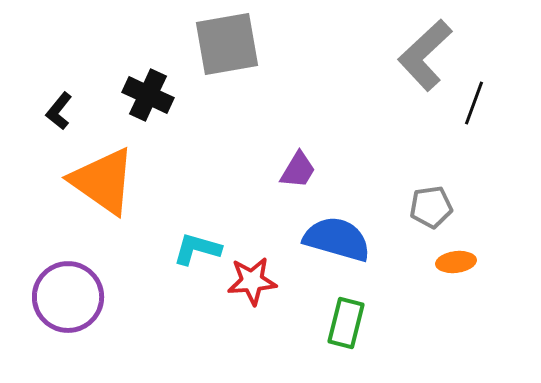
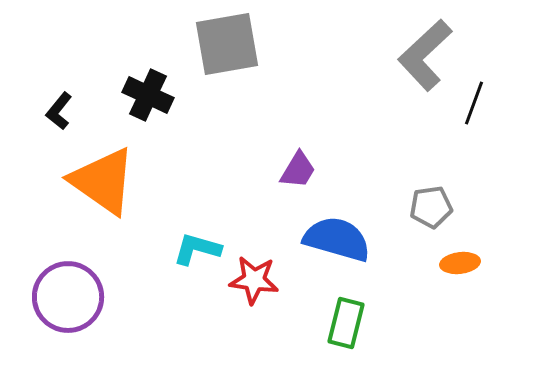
orange ellipse: moved 4 px right, 1 px down
red star: moved 2 px right, 1 px up; rotated 12 degrees clockwise
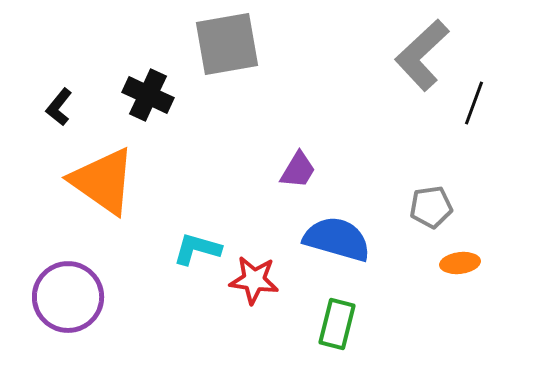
gray L-shape: moved 3 px left
black L-shape: moved 4 px up
green rectangle: moved 9 px left, 1 px down
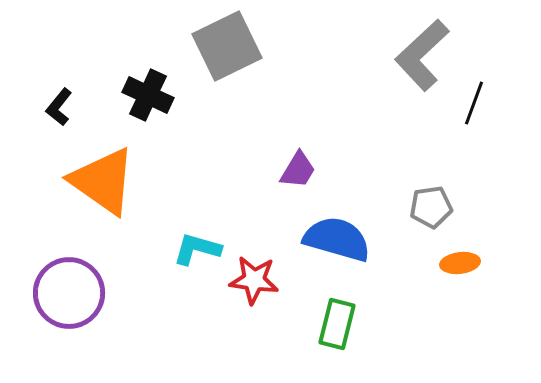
gray square: moved 2 px down; rotated 16 degrees counterclockwise
purple circle: moved 1 px right, 4 px up
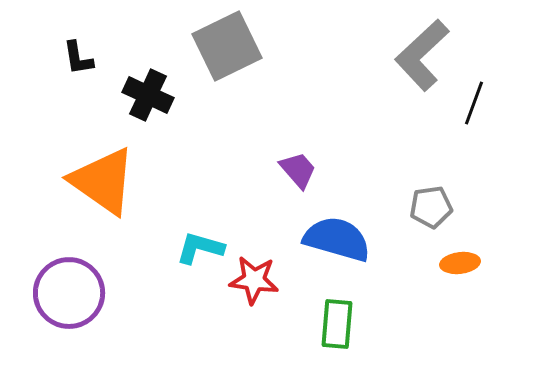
black L-shape: moved 19 px right, 49 px up; rotated 48 degrees counterclockwise
purple trapezoid: rotated 72 degrees counterclockwise
cyan L-shape: moved 3 px right, 1 px up
green rectangle: rotated 9 degrees counterclockwise
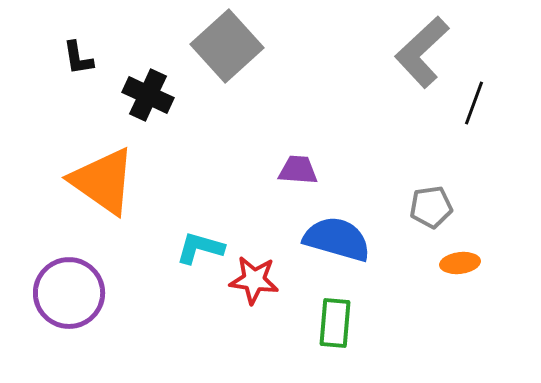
gray square: rotated 16 degrees counterclockwise
gray L-shape: moved 3 px up
purple trapezoid: rotated 45 degrees counterclockwise
green rectangle: moved 2 px left, 1 px up
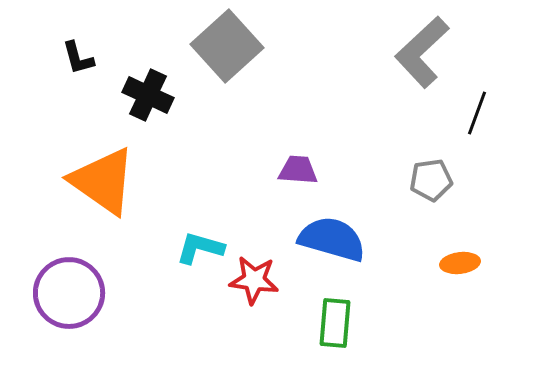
black L-shape: rotated 6 degrees counterclockwise
black line: moved 3 px right, 10 px down
gray pentagon: moved 27 px up
blue semicircle: moved 5 px left
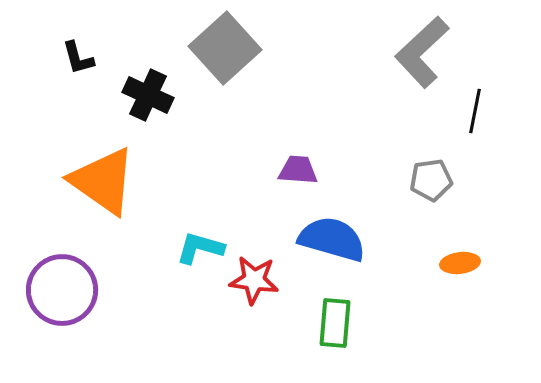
gray square: moved 2 px left, 2 px down
black line: moved 2 px left, 2 px up; rotated 9 degrees counterclockwise
purple circle: moved 7 px left, 3 px up
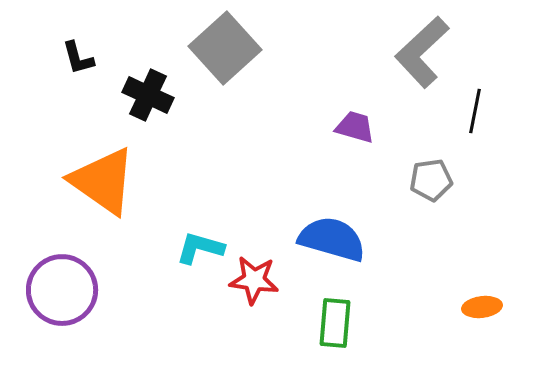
purple trapezoid: moved 57 px right, 43 px up; rotated 12 degrees clockwise
orange ellipse: moved 22 px right, 44 px down
